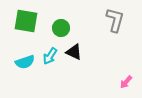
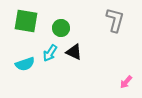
cyan arrow: moved 3 px up
cyan semicircle: moved 2 px down
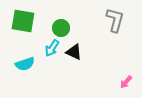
green square: moved 3 px left
cyan arrow: moved 2 px right, 5 px up
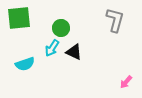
green square: moved 4 px left, 3 px up; rotated 15 degrees counterclockwise
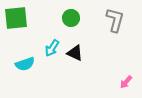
green square: moved 3 px left
green circle: moved 10 px right, 10 px up
black triangle: moved 1 px right, 1 px down
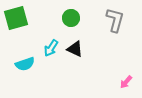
green square: rotated 10 degrees counterclockwise
cyan arrow: moved 1 px left
black triangle: moved 4 px up
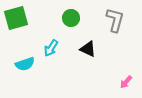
black triangle: moved 13 px right
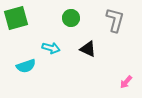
cyan arrow: rotated 108 degrees counterclockwise
cyan semicircle: moved 1 px right, 2 px down
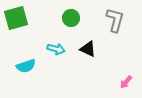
cyan arrow: moved 5 px right, 1 px down
